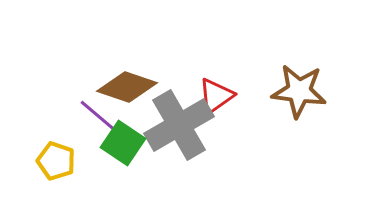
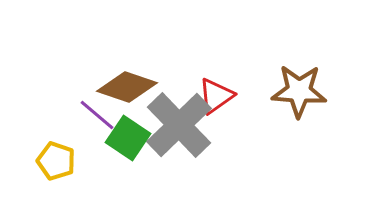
brown star: rotated 4 degrees counterclockwise
gray cross: rotated 14 degrees counterclockwise
green square: moved 5 px right, 5 px up
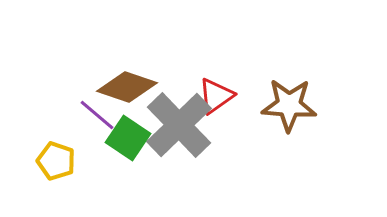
brown star: moved 10 px left, 14 px down
